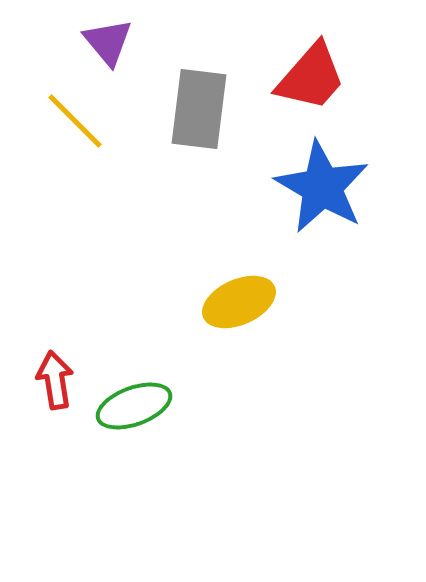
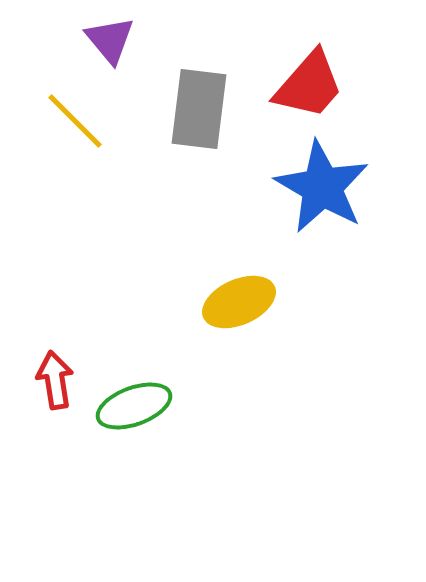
purple triangle: moved 2 px right, 2 px up
red trapezoid: moved 2 px left, 8 px down
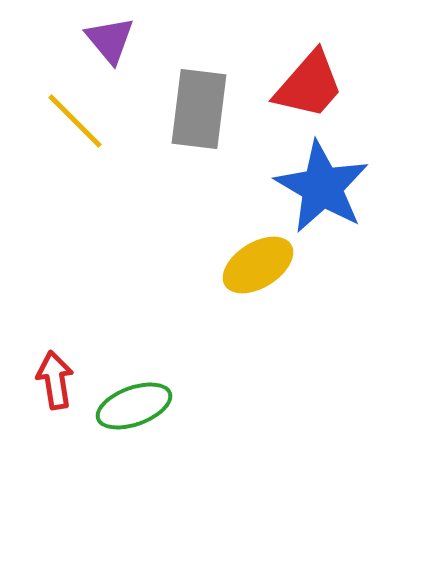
yellow ellipse: moved 19 px right, 37 px up; rotated 8 degrees counterclockwise
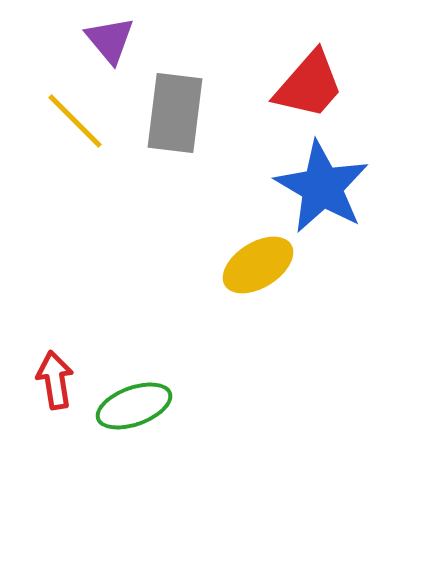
gray rectangle: moved 24 px left, 4 px down
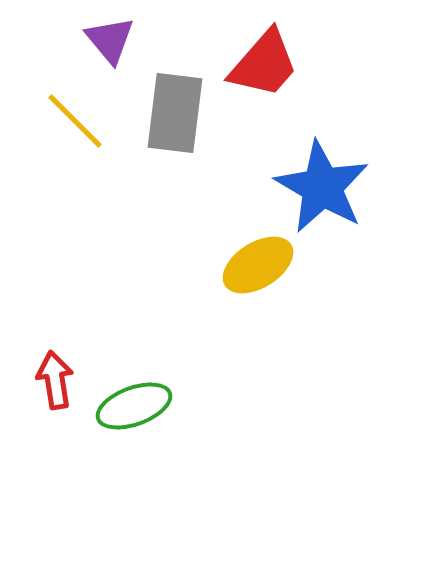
red trapezoid: moved 45 px left, 21 px up
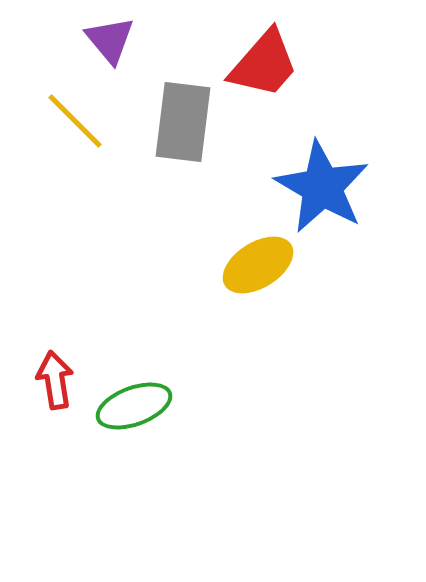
gray rectangle: moved 8 px right, 9 px down
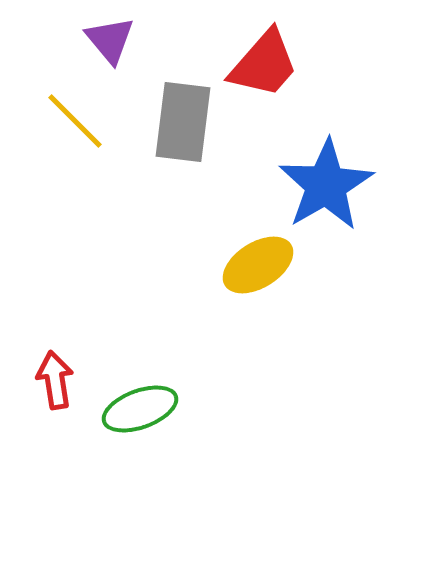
blue star: moved 4 px right, 2 px up; rotated 12 degrees clockwise
green ellipse: moved 6 px right, 3 px down
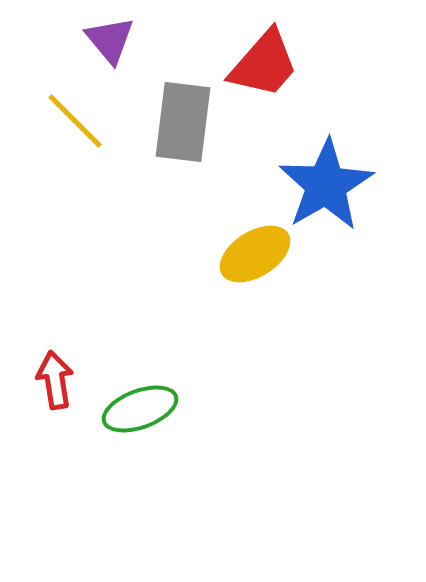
yellow ellipse: moved 3 px left, 11 px up
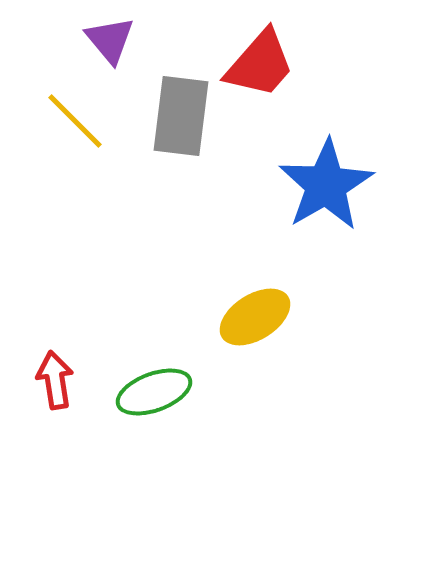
red trapezoid: moved 4 px left
gray rectangle: moved 2 px left, 6 px up
yellow ellipse: moved 63 px down
green ellipse: moved 14 px right, 17 px up
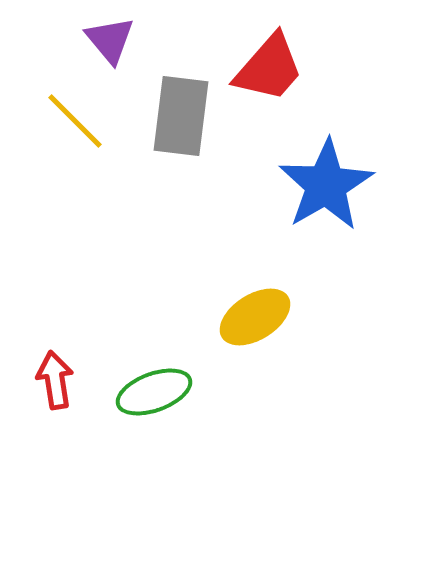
red trapezoid: moved 9 px right, 4 px down
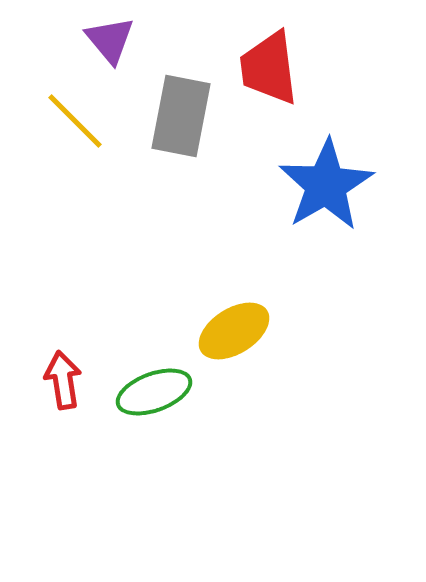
red trapezoid: rotated 132 degrees clockwise
gray rectangle: rotated 4 degrees clockwise
yellow ellipse: moved 21 px left, 14 px down
red arrow: moved 8 px right
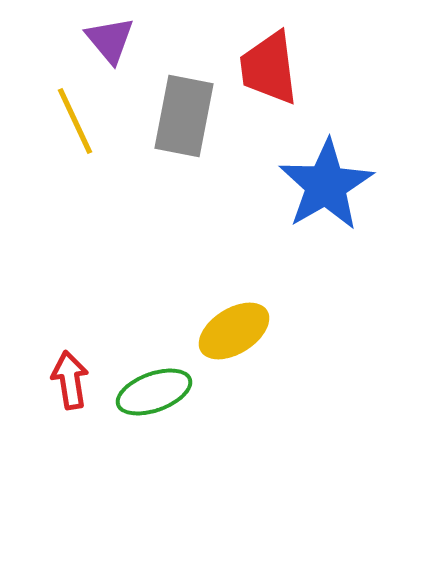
gray rectangle: moved 3 px right
yellow line: rotated 20 degrees clockwise
red arrow: moved 7 px right
